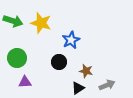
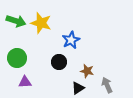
green arrow: moved 3 px right
brown star: moved 1 px right
gray arrow: rotated 91 degrees counterclockwise
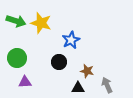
black triangle: rotated 32 degrees clockwise
